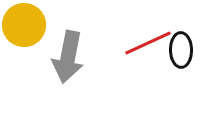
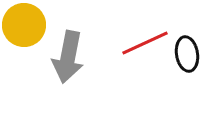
red line: moved 3 px left
black ellipse: moved 6 px right, 4 px down; rotated 8 degrees counterclockwise
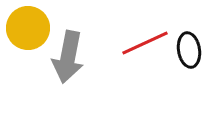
yellow circle: moved 4 px right, 3 px down
black ellipse: moved 2 px right, 4 px up
